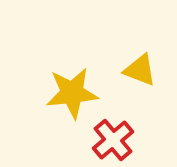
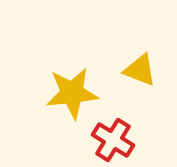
red cross: rotated 18 degrees counterclockwise
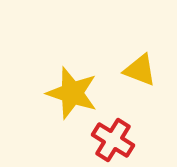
yellow star: rotated 24 degrees clockwise
